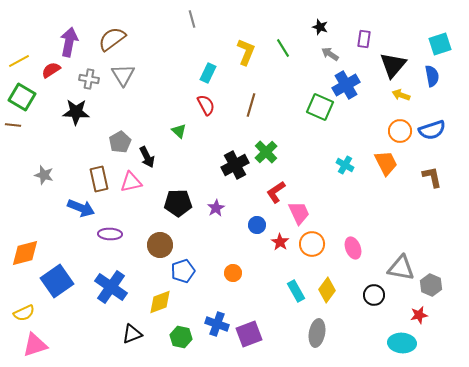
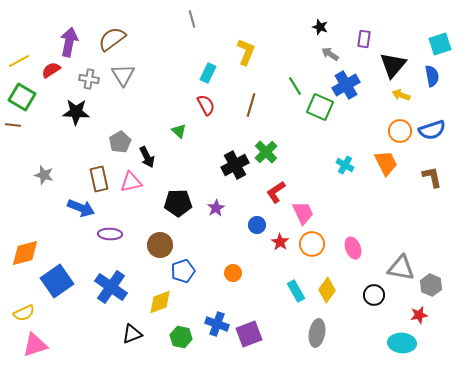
green line at (283, 48): moved 12 px right, 38 px down
pink trapezoid at (299, 213): moved 4 px right
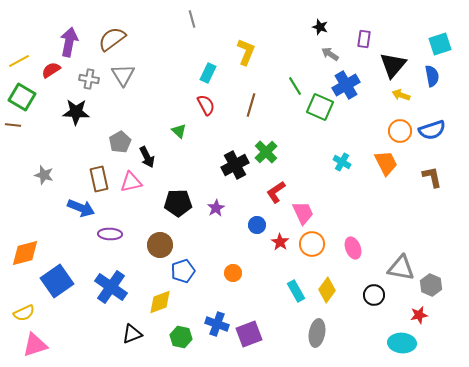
cyan cross at (345, 165): moved 3 px left, 3 px up
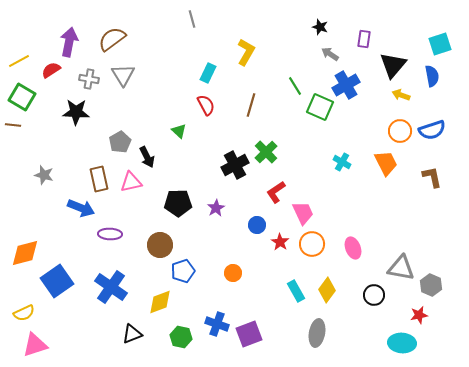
yellow L-shape at (246, 52): rotated 8 degrees clockwise
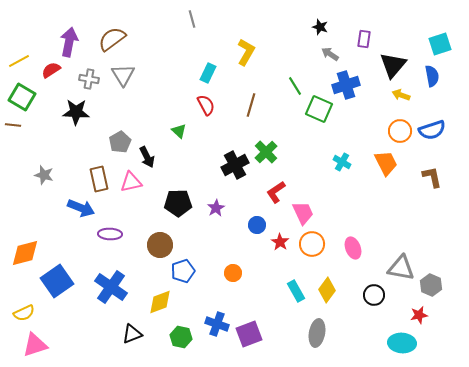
blue cross at (346, 85): rotated 12 degrees clockwise
green square at (320, 107): moved 1 px left, 2 px down
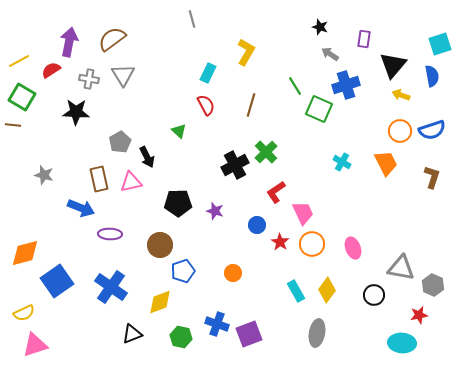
brown L-shape at (432, 177): rotated 30 degrees clockwise
purple star at (216, 208): moved 1 px left, 3 px down; rotated 24 degrees counterclockwise
gray hexagon at (431, 285): moved 2 px right
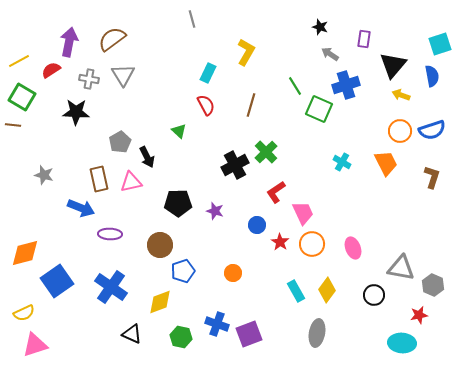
black triangle at (132, 334): rotated 45 degrees clockwise
